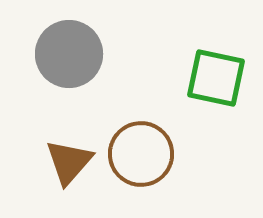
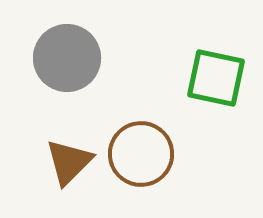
gray circle: moved 2 px left, 4 px down
brown triangle: rotated 4 degrees clockwise
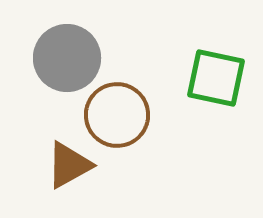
brown circle: moved 24 px left, 39 px up
brown triangle: moved 3 px down; rotated 16 degrees clockwise
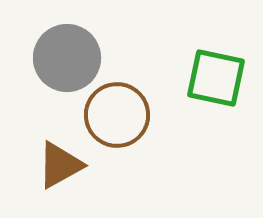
brown triangle: moved 9 px left
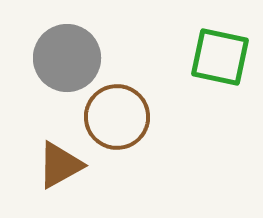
green square: moved 4 px right, 21 px up
brown circle: moved 2 px down
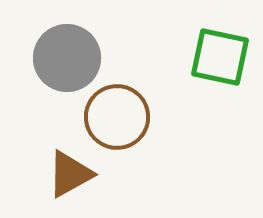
brown triangle: moved 10 px right, 9 px down
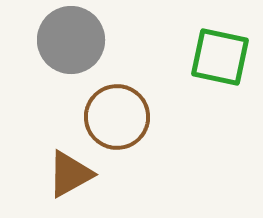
gray circle: moved 4 px right, 18 px up
